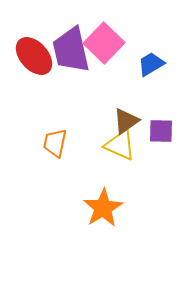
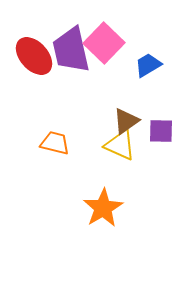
blue trapezoid: moved 3 px left, 1 px down
orange trapezoid: rotated 92 degrees clockwise
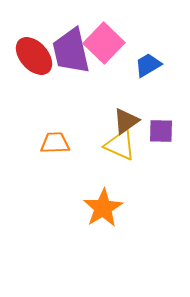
purple trapezoid: moved 1 px down
orange trapezoid: rotated 16 degrees counterclockwise
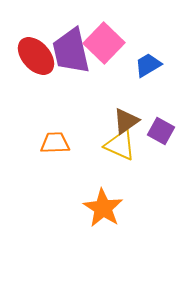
red ellipse: moved 2 px right
purple square: rotated 28 degrees clockwise
orange star: rotated 9 degrees counterclockwise
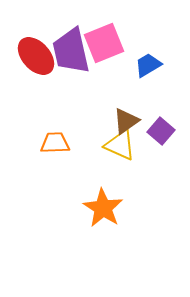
pink square: rotated 24 degrees clockwise
purple square: rotated 12 degrees clockwise
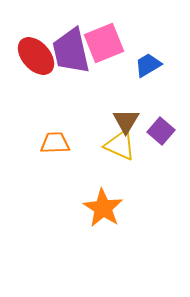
brown triangle: rotated 24 degrees counterclockwise
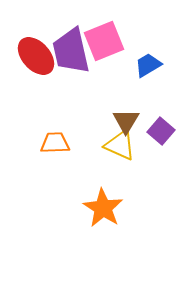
pink square: moved 2 px up
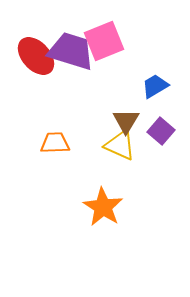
purple trapezoid: rotated 120 degrees clockwise
blue trapezoid: moved 7 px right, 21 px down
orange star: moved 1 px up
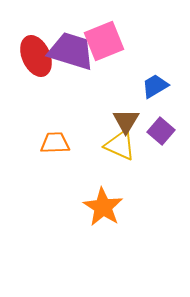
red ellipse: rotated 18 degrees clockwise
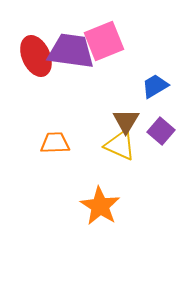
purple trapezoid: rotated 9 degrees counterclockwise
orange star: moved 3 px left, 1 px up
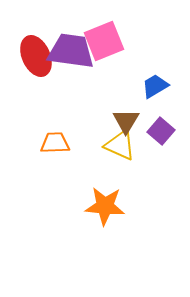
orange star: moved 5 px right; rotated 27 degrees counterclockwise
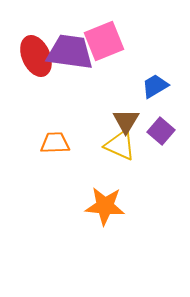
purple trapezoid: moved 1 px left, 1 px down
